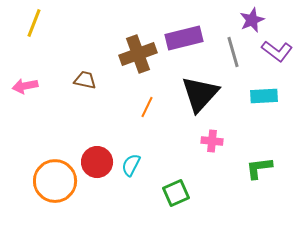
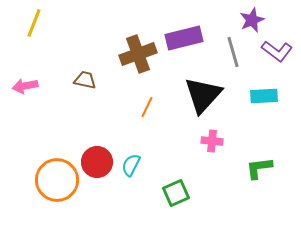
black triangle: moved 3 px right, 1 px down
orange circle: moved 2 px right, 1 px up
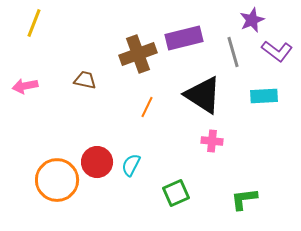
black triangle: rotated 39 degrees counterclockwise
green L-shape: moved 15 px left, 31 px down
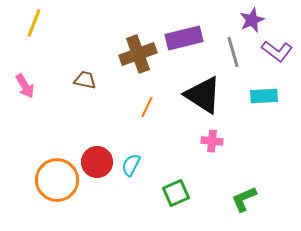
pink arrow: rotated 110 degrees counterclockwise
green L-shape: rotated 16 degrees counterclockwise
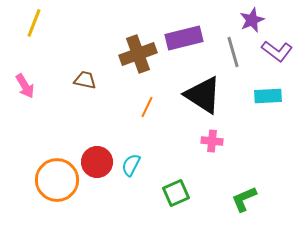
cyan rectangle: moved 4 px right
